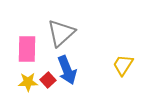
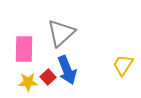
pink rectangle: moved 3 px left
red square: moved 3 px up
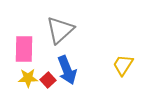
gray triangle: moved 1 px left, 3 px up
red square: moved 3 px down
yellow star: moved 4 px up
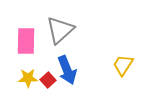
pink rectangle: moved 2 px right, 8 px up
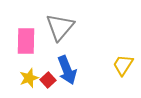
gray triangle: moved 3 px up; rotated 8 degrees counterclockwise
yellow star: moved 1 px right; rotated 18 degrees counterclockwise
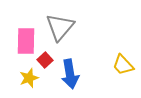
yellow trapezoid: rotated 75 degrees counterclockwise
blue arrow: moved 3 px right, 4 px down; rotated 12 degrees clockwise
red square: moved 3 px left, 20 px up
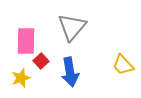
gray triangle: moved 12 px right
red square: moved 4 px left, 1 px down
blue arrow: moved 2 px up
yellow star: moved 8 px left
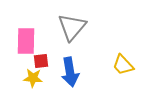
red square: rotated 35 degrees clockwise
yellow star: moved 12 px right; rotated 24 degrees clockwise
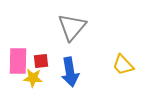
pink rectangle: moved 8 px left, 20 px down
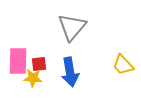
red square: moved 2 px left, 3 px down
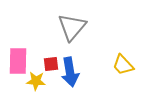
red square: moved 12 px right
yellow star: moved 3 px right, 3 px down
